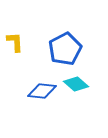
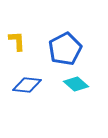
yellow L-shape: moved 2 px right, 1 px up
blue diamond: moved 15 px left, 6 px up
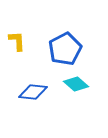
blue diamond: moved 6 px right, 7 px down
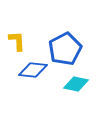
cyan diamond: rotated 30 degrees counterclockwise
blue diamond: moved 22 px up
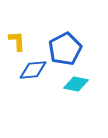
blue diamond: rotated 12 degrees counterclockwise
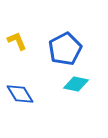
yellow L-shape: rotated 20 degrees counterclockwise
blue diamond: moved 13 px left, 24 px down; rotated 64 degrees clockwise
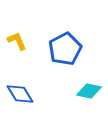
cyan diamond: moved 13 px right, 7 px down
